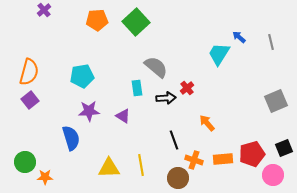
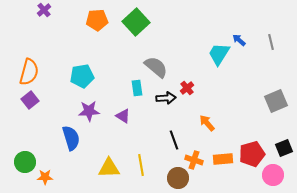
blue arrow: moved 3 px down
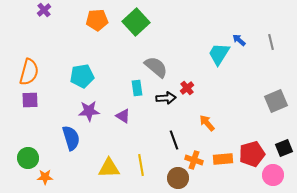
purple square: rotated 36 degrees clockwise
green circle: moved 3 px right, 4 px up
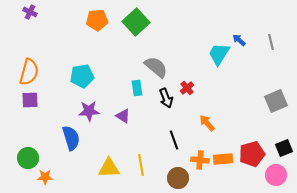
purple cross: moved 14 px left, 2 px down; rotated 24 degrees counterclockwise
black arrow: rotated 72 degrees clockwise
orange cross: moved 6 px right; rotated 12 degrees counterclockwise
pink circle: moved 3 px right
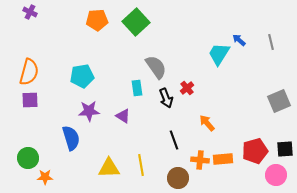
gray semicircle: rotated 15 degrees clockwise
gray square: moved 3 px right
black square: moved 1 px right, 1 px down; rotated 18 degrees clockwise
red pentagon: moved 3 px right, 3 px up
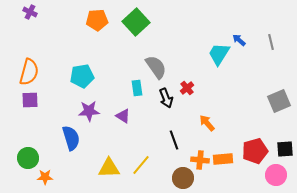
yellow line: rotated 50 degrees clockwise
brown circle: moved 5 px right
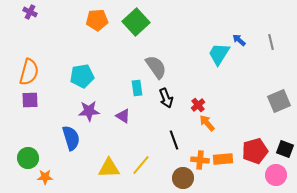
red cross: moved 11 px right, 17 px down
black square: rotated 24 degrees clockwise
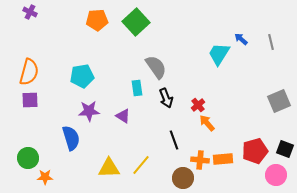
blue arrow: moved 2 px right, 1 px up
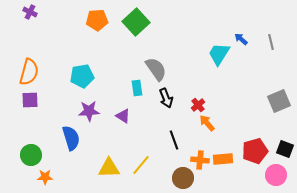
gray semicircle: moved 2 px down
green circle: moved 3 px right, 3 px up
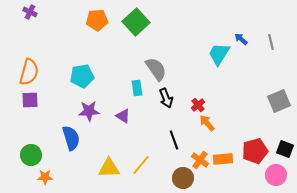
orange cross: rotated 30 degrees clockwise
